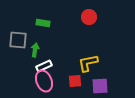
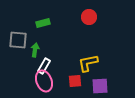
green rectangle: rotated 24 degrees counterclockwise
white rectangle: rotated 35 degrees counterclockwise
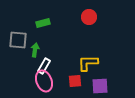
yellow L-shape: rotated 10 degrees clockwise
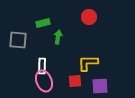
green arrow: moved 23 px right, 13 px up
white rectangle: moved 2 px left; rotated 28 degrees counterclockwise
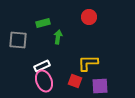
white rectangle: rotated 63 degrees clockwise
red square: rotated 24 degrees clockwise
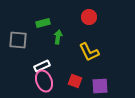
yellow L-shape: moved 1 px right, 11 px up; rotated 115 degrees counterclockwise
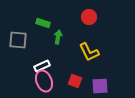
green rectangle: rotated 32 degrees clockwise
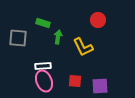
red circle: moved 9 px right, 3 px down
gray square: moved 2 px up
yellow L-shape: moved 6 px left, 5 px up
white rectangle: moved 1 px right; rotated 21 degrees clockwise
red square: rotated 16 degrees counterclockwise
